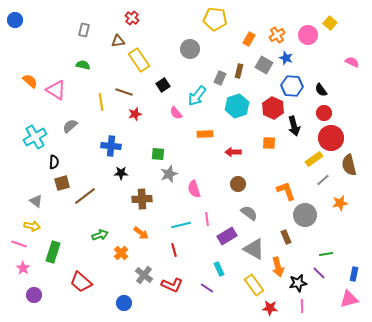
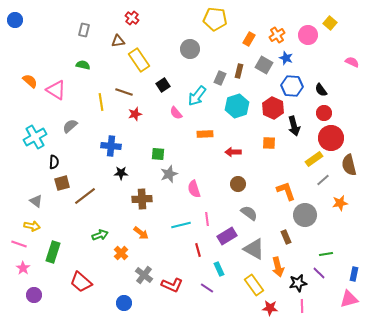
red line at (174, 250): moved 24 px right
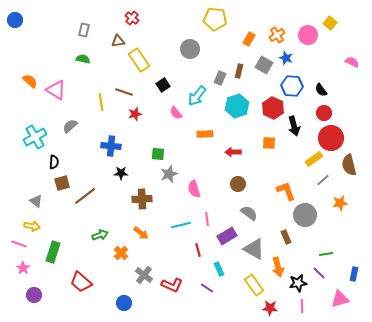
green semicircle at (83, 65): moved 6 px up
pink triangle at (349, 299): moved 9 px left
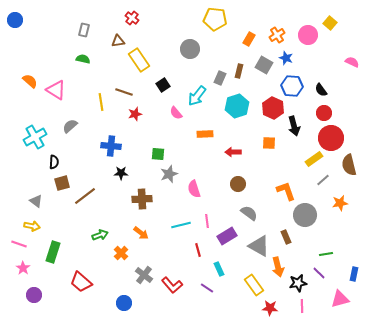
pink line at (207, 219): moved 2 px down
gray triangle at (254, 249): moved 5 px right, 3 px up
red L-shape at (172, 285): rotated 25 degrees clockwise
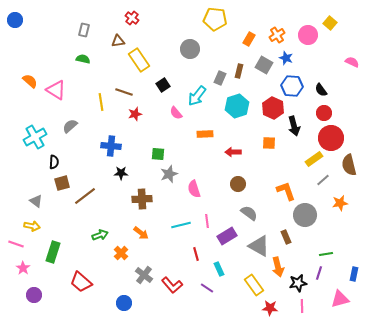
pink line at (19, 244): moved 3 px left
red line at (198, 250): moved 2 px left, 4 px down
purple line at (319, 273): rotated 64 degrees clockwise
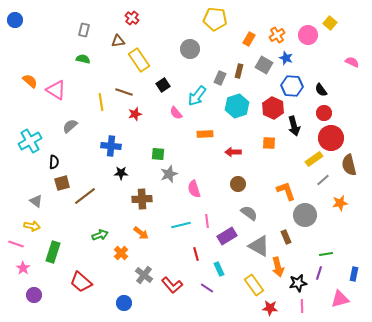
cyan cross at (35, 137): moved 5 px left, 4 px down
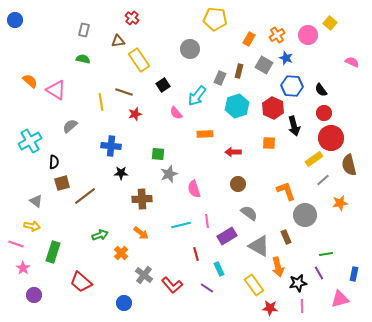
purple line at (319, 273): rotated 48 degrees counterclockwise
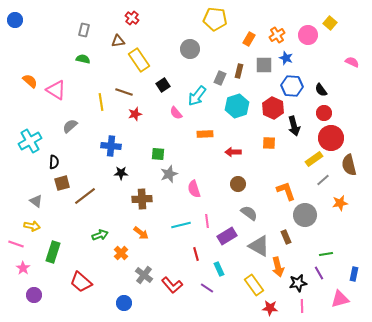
gray square at (264, 65): rotated 30 degrees counterclockwise
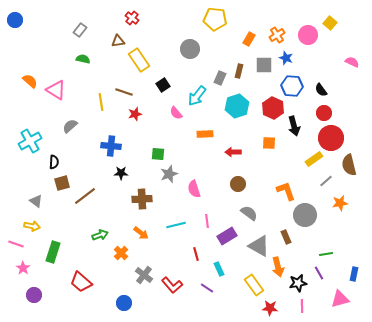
gray rectangle at (84, 30): moved 4 px left; rotated 24 degrees clockwise
gray line at (323, 180): moved 3 px right, 1 px down
cyan line at (181, 225): moved 5 px left
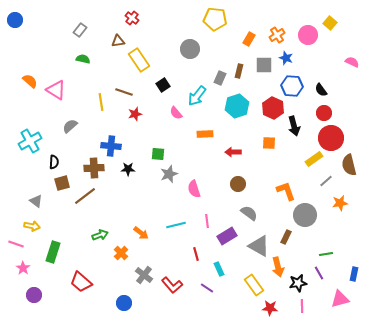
black star at (121, 173): moved 7 px right, 4 px up
brown cross at (142, 199): moved 48 px left, 31 px up
brown rectangle at (286, 237): rotated 48 degrees clockwise
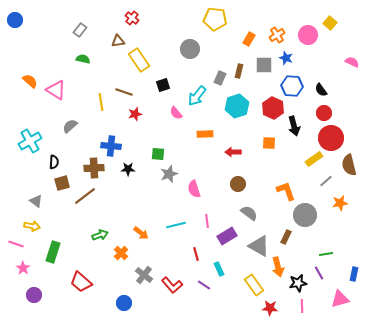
black square at (163, 85): rotated 16 degrees clockwise
purple line at (207, 288): moved 3 px left, 3 px up
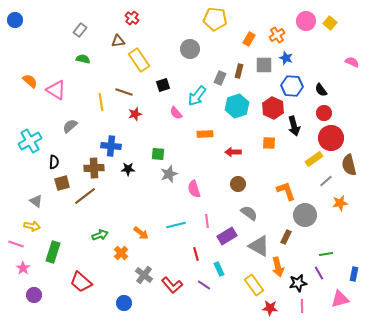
pink circle at (308, 35): moved 2 px left, 14 px up
